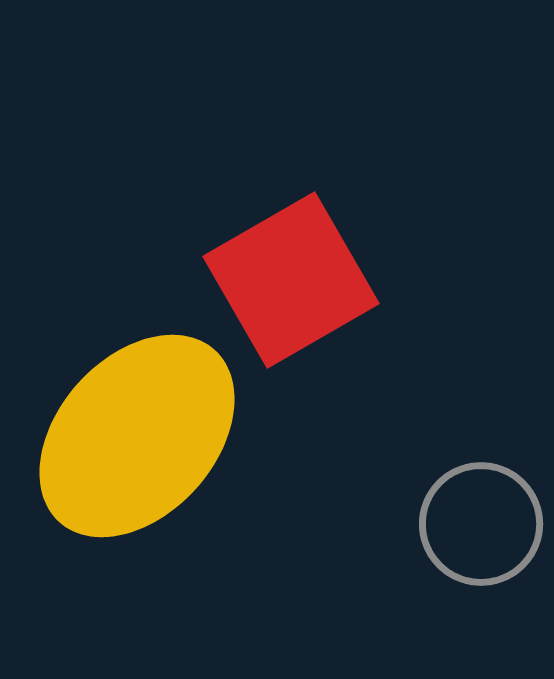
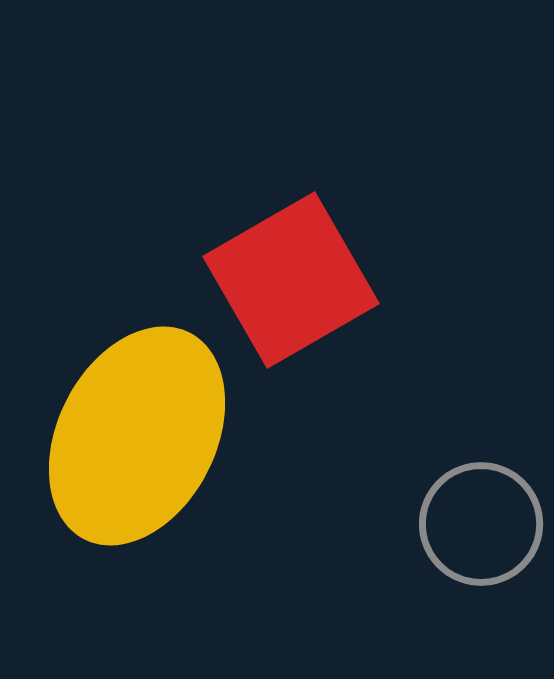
yellow ellipse: rotated 15 degrees counterclockwise
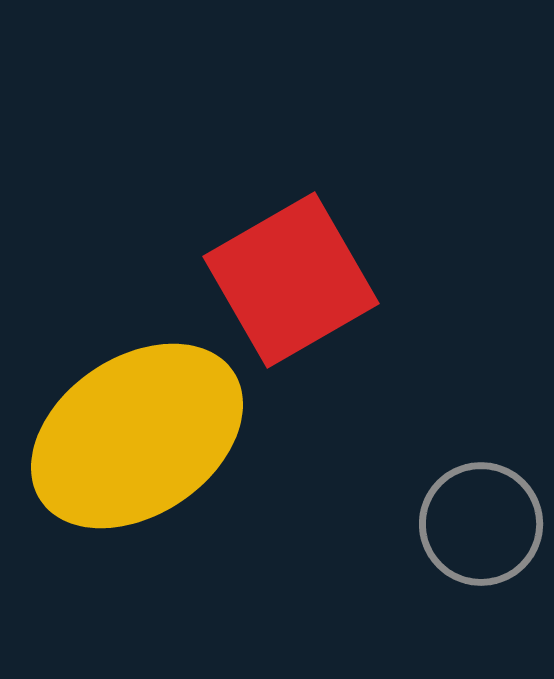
yellow ellipse: rotated 29 degrees clockwise
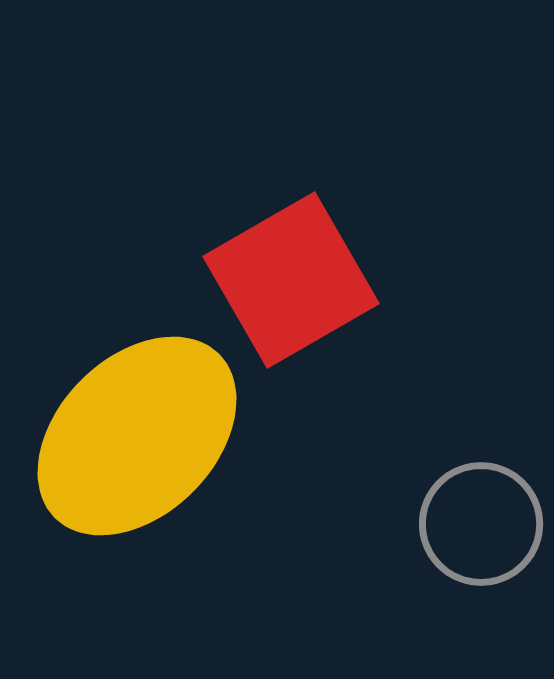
yellow ellipse: rotated 11 degrees counterclockwise
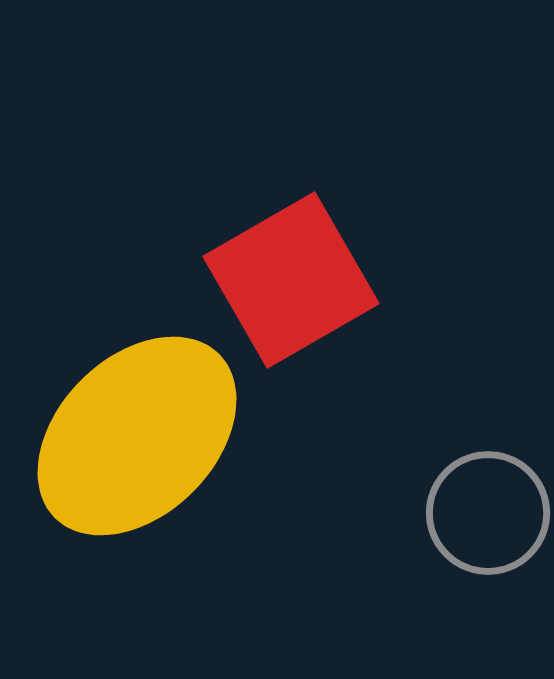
gray circle: moved 7 px right, 11 px up
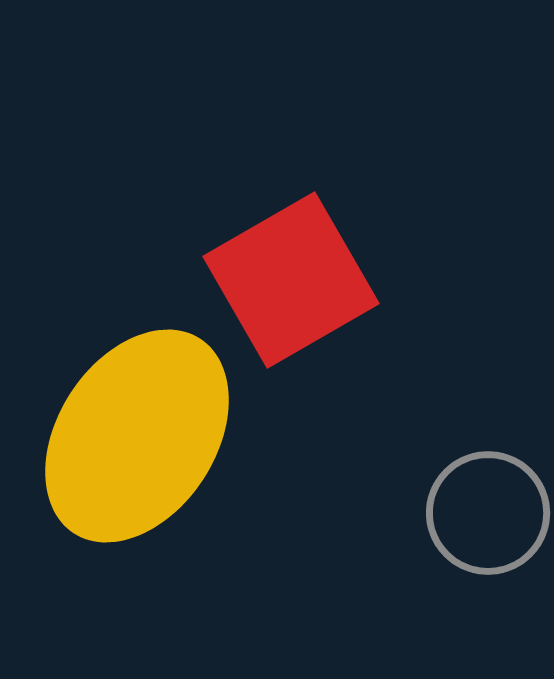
yellow ellipse: rotated 12 degrees counterclockwise
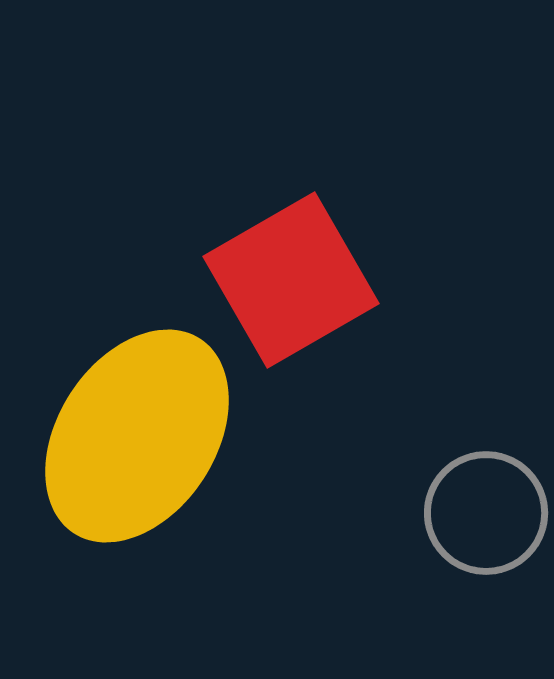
gray circle: moved 2 px left
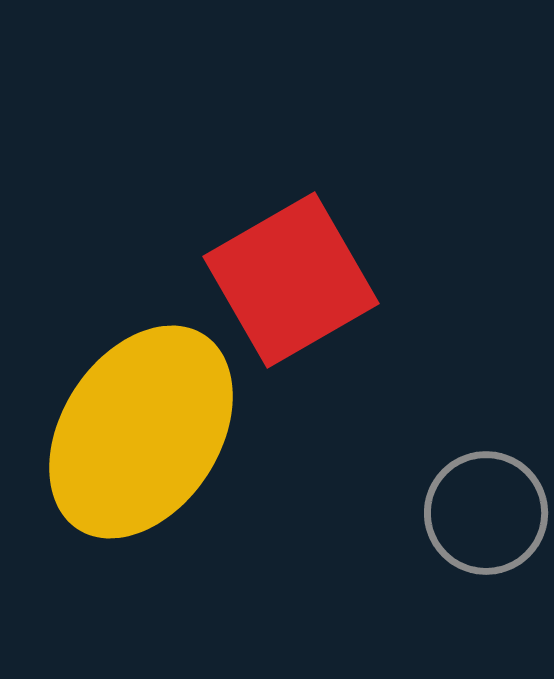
yellow ellipse: moved 4 px right, 4 px up
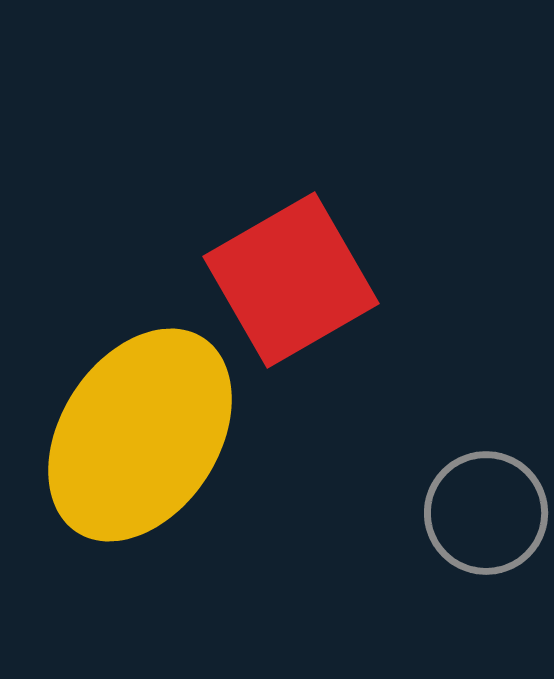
yellow ellipse: moved 1 px left, 3 px down
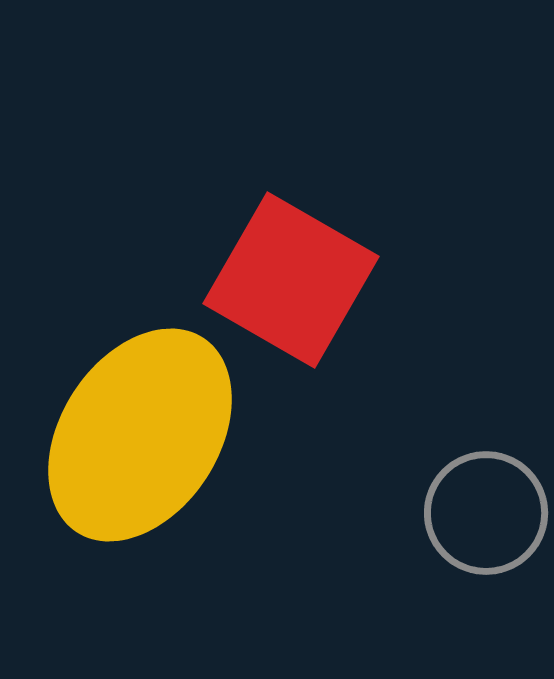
red square: rotated 30 degrees counterclockwise
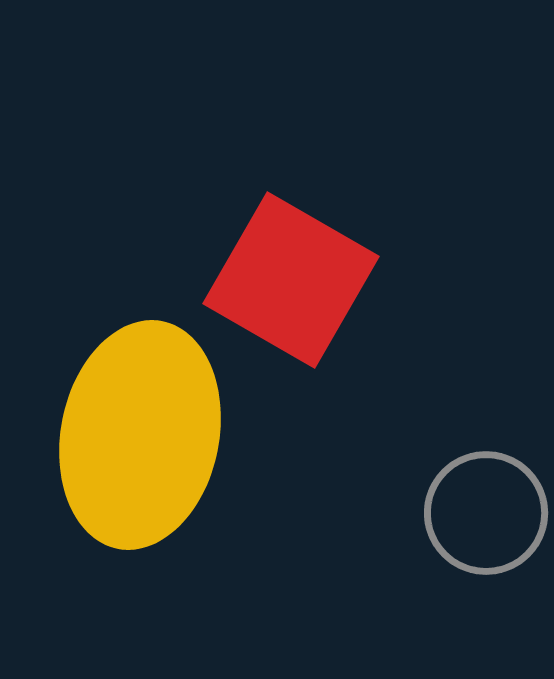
yellow ellipse: rotated 22 degrees counterclockwise
